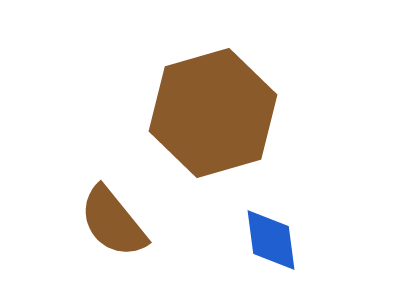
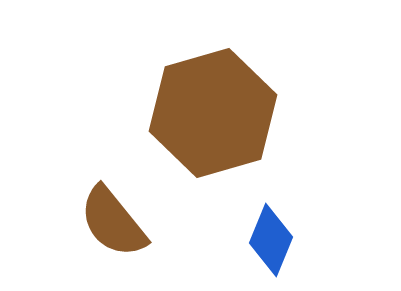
blue diamond: rotated 30 degrees clockwise
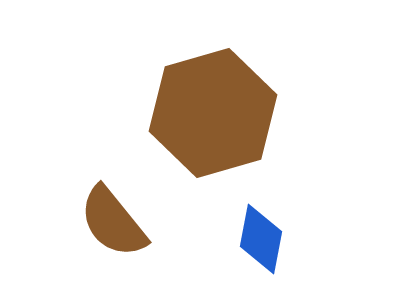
blue diamond: moved 10 px left, 1 px up; rotated 12 degrees counterclockwise
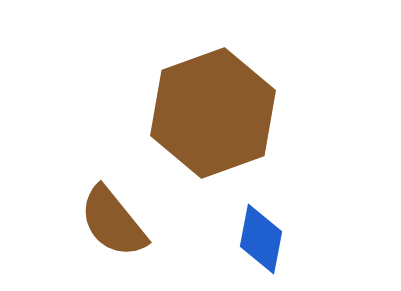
brown hexagon: rotated 4 degrees counterclockwise
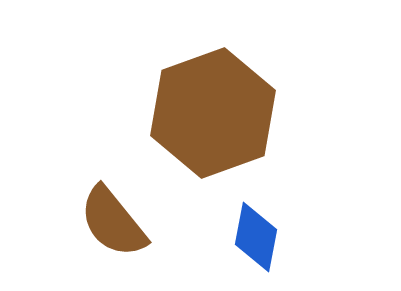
blue diamond: moved 5 px left, 2 px up
